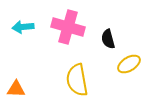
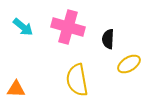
cyan arrow: rotated 135 degrees counterclockwise
black semicircle: rotated 18 degrees clockwise
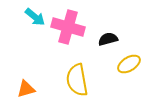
cyan arrow: moved 12 px right, 10 px up
black semicircle: rotated 72 degrees clockwise
orange triangle: moved 10 px right; rotated 18 degrees counterclockwise
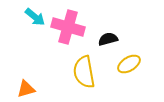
yellow semicircle: moved 7 px right, 8 px up
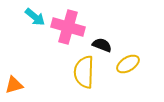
black semicircle: moved 6 px left, 6 px down; rotated 36 degrees clockwise
yellow ellipse: moved 1 px left
yellow semicircle: rotated 12 degrees clockwise
orange triangle: moved 12 px left, 4 px up
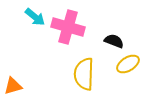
black semicircle: moved 12 px right, 4 px up
yellow semicircle: moved 2 px down
orange triangle: moved 1 px left, 1 px down
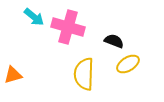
cyan arrow: moved 1 px left
orange triangle: moved 11 px up
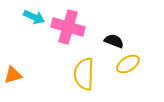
cyan arrow: rotated 15 degrees counterclockwise
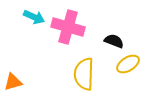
orange triangle: moved 7 px down
